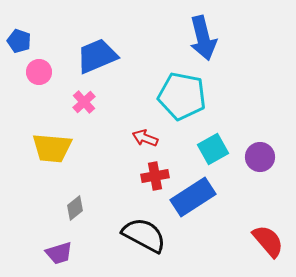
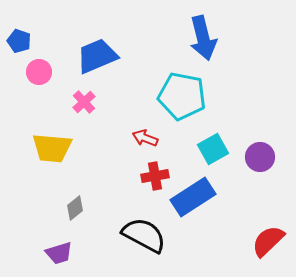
red semicircle: rotated 93 degrees counterclockwise
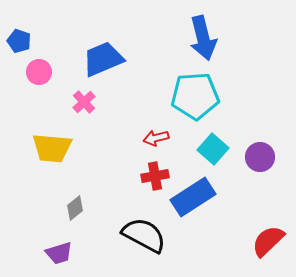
blue trapezoid: moved 6 px right, 3 px down
cyan pentagon: moved 13 px right; rotated 15 degrees counterclockwise
red arrow: moved 11 px right; rotated 35 degrees counterclockwise
cyan square: rotated 20 degrees counterclockwise
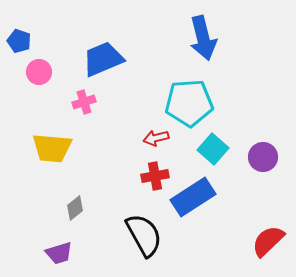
cyan pentagon: moved 6 px left, 7 px down
pink cross: rotated 25 degrees clockwise
purple circle: moved 3 px right
black semicircle: rotated 33 degrees clockwise
